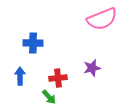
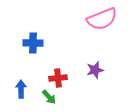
purple star: moved 3 px right, 2 px down
blue arrow: moved 1 px right, 13 px down
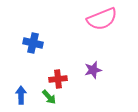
blue cross: rotated 12 degrees clockwise
purple star: moved 2 px left
red cross: moved 1 px down
blue arrow: moved 6 px down
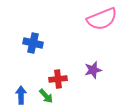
green arrow: moved 3 px left, 1 px up
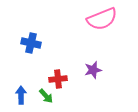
blue cross: moved 2 px left
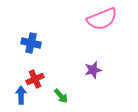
red cross: moved 23 px left; rotated 18 degrees counterclockwise
green arrow: moved 15 px right
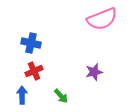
purple star: moved 1 px right, 2 px down
red cross: moved 1 px left, 8 px up
blue arrow: moved 1 px right
